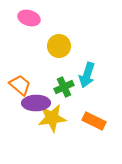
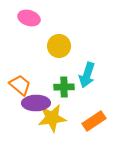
green cross: rotated 24 degrees clockwise
orange rectangle: rotated 60 degrees counterclockwise
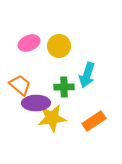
pink ellipse: moved 25 px down; rotated 40 degrees counterclockwise
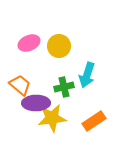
green cross: rotated 12 degrees counterclockwise
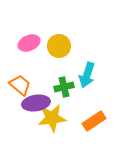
purple ellipse: rotated 8 degrees counterclockwise
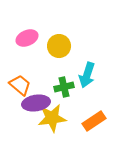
pink ellipse: moved 2 px left, 5 px up
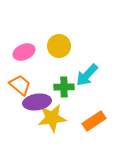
pink ellipse: moved 3 px left, 14 px down
cyan arrow: rotated 25 degrees clockwise
green cross: rotated 12 degrees clockwise
purple ellipse: moved 1 px right, 1 px up
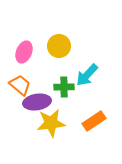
pink ellipse: rotated 45 degrees counterclockwise
yellow star: moved 1 px left, 5 px down
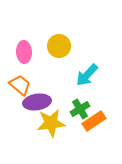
pink ellipse: rotated 25 degrees counterclockwise
green cross: moved 16 px right, 22 px down; rotated 30 degrees counterclockwise
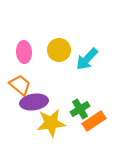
yellow circle: moved 4 px down
cyan arrow: moved 16 px up
purple ellipse: moved 3 px left
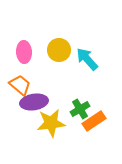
cyan arrow: rotated 95 degrees clockwise
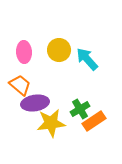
purple ellipse: moved 1 px right, 1 px down
